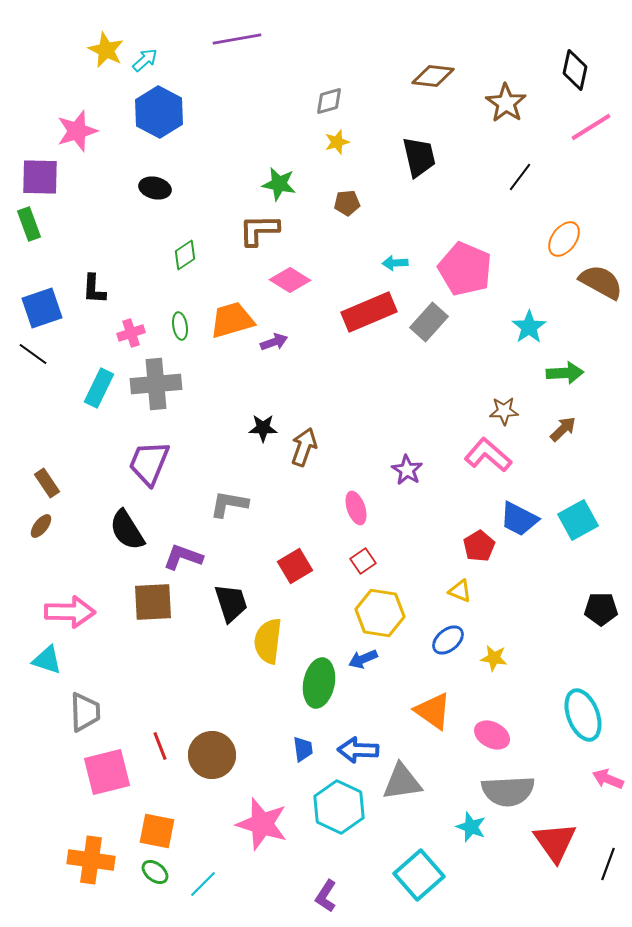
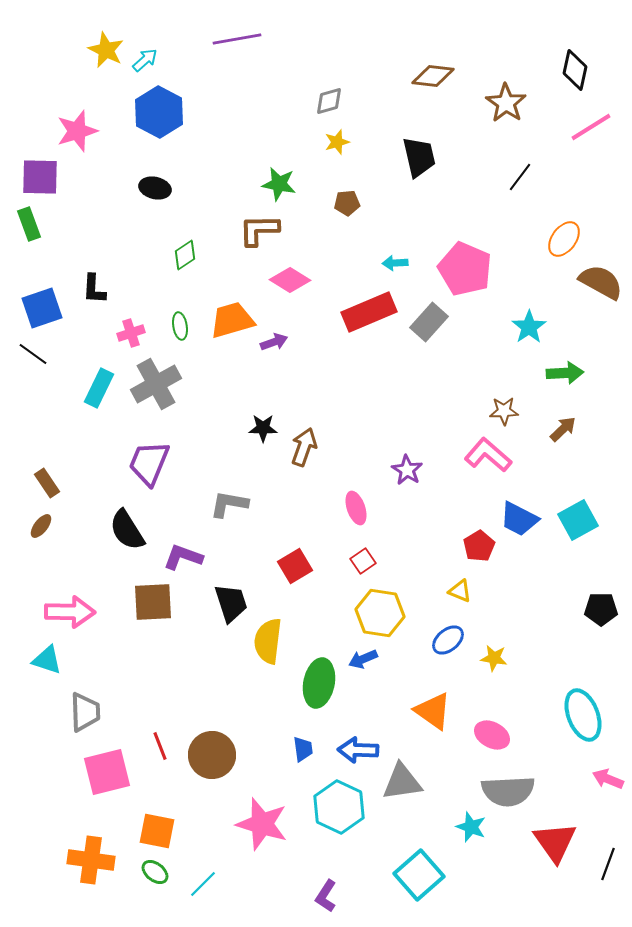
gray cross at (156, 384): rotated 24 degrees counterclockwise
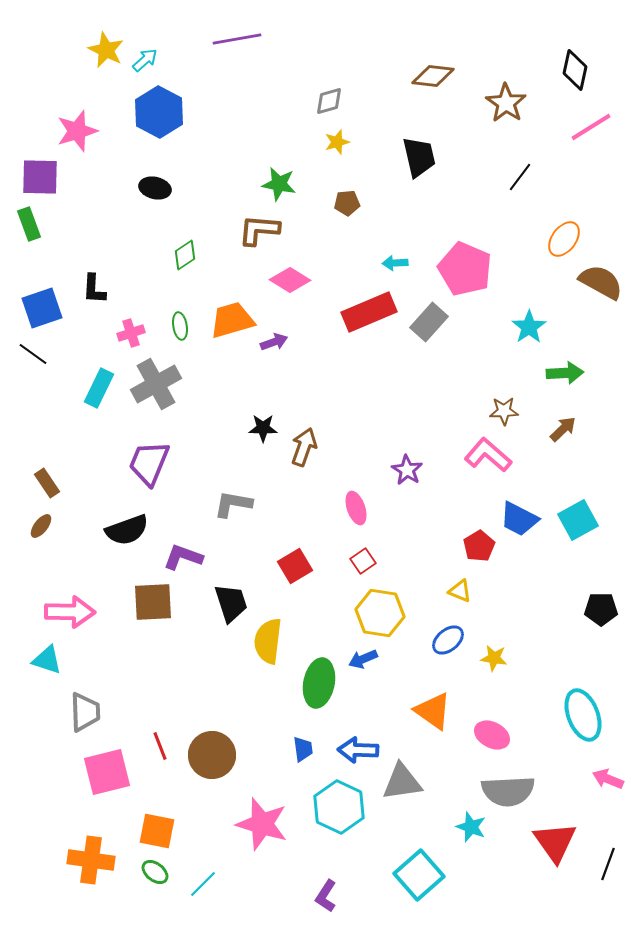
brown L-shape at (259, 230): rotated 6 degrees clockwise
gray L-shape at (229, 504): moved 4 px right
black semicircle at (127, 530): rotated 78 degrees counterclockwise
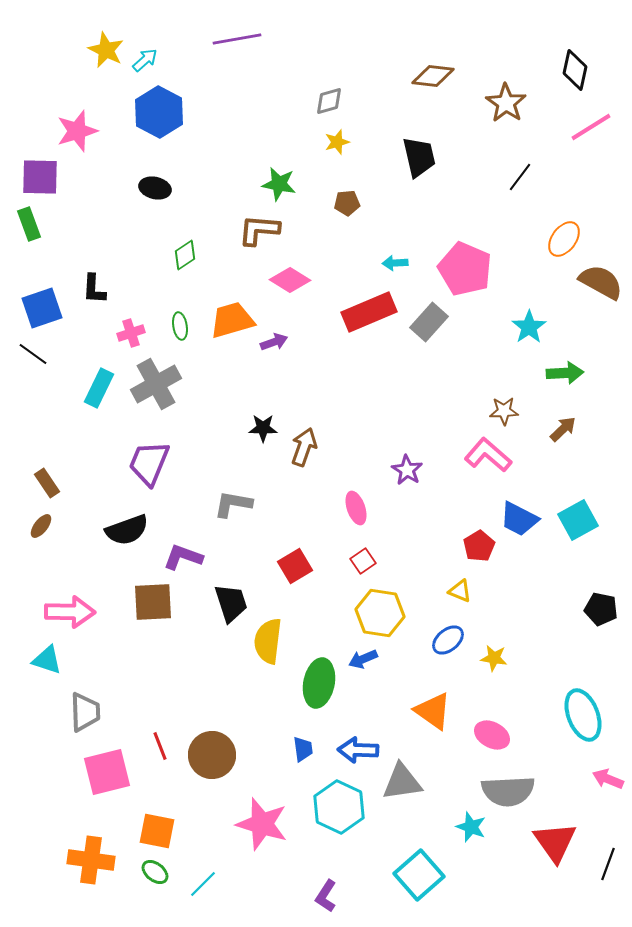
black pentagon at (601, 609): rotated 12 degrees clockwise
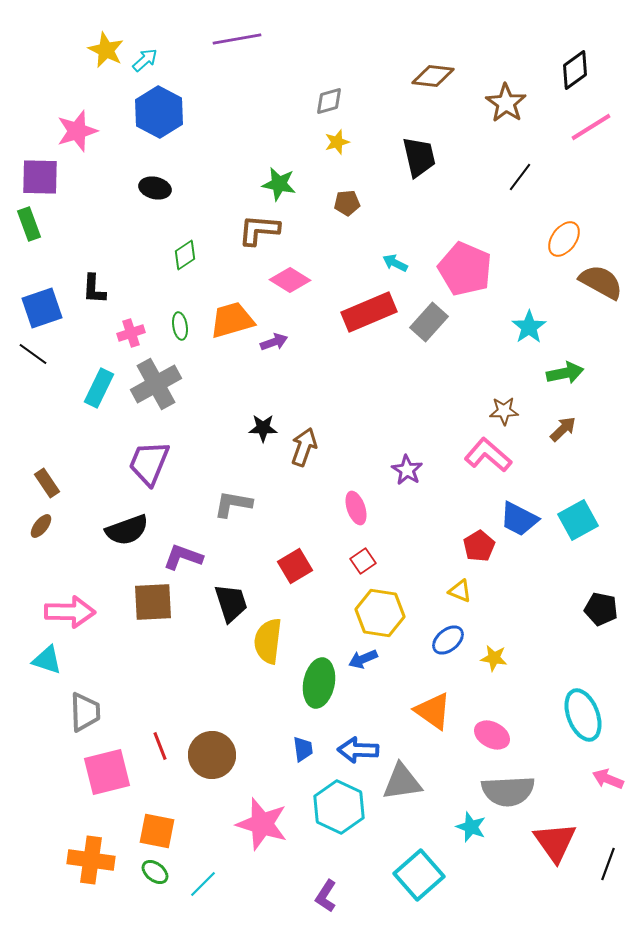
black diamond at (575, 70): rotated 42 degrees clockwise
cyan arrow at (395, 263): rotated 30 degrees clockwise
green arrow at (565, 373): rotated 9 degrees counterclockwise
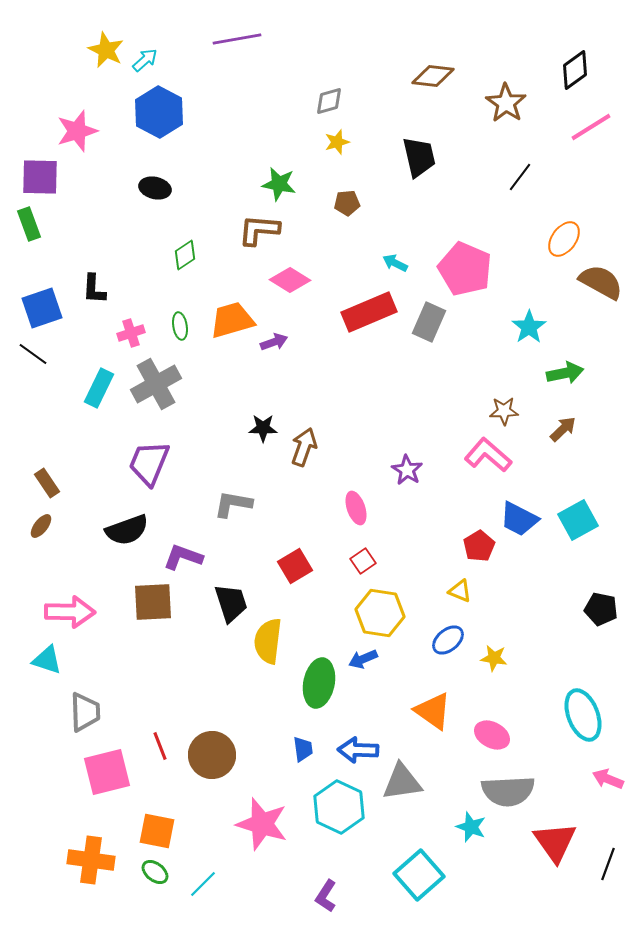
gray rectangle at (429, 322): rotated 18 degrees counterclockwise
